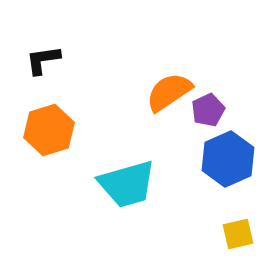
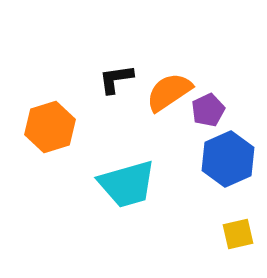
black L-shape: moved 73 px right, 19 px down
orange hexagon: moved 1 px right, 3 px up
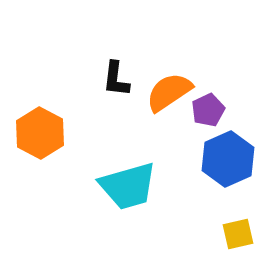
black L-shape: rotated 75 degrees counterclockwise
orange hexagon: moved 10 px left, 6 px down; rotated 15 degrees counterclockwise
cyan trapezoid: moved 1 px right, 2 px down
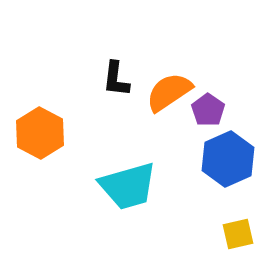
purple pentagon: rotated 12 degrees counterclockwise
